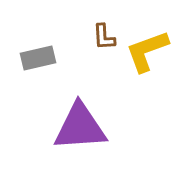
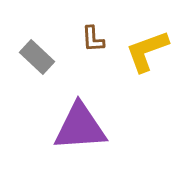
brown L-shape: moved 11 px left, 2 px down
gray rectangle: moved 1 px left, 1 px up; rotated 56 degrees clockwise
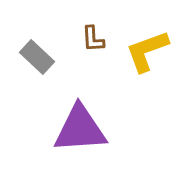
purple triangle: moved 2 px down
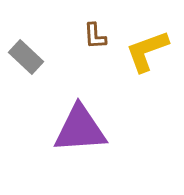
brown L-shape: moved 2 px right, 3 px up
gray rectangle: moved 11 px left
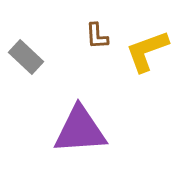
brown L-shape: moved 2 px right
purple triangle: moved 1 px down
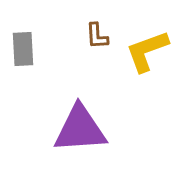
gray rectangle: moved 3 px left, 8 px up; rotated 44 degrees clockwise
purple triangle: moved 1 px up
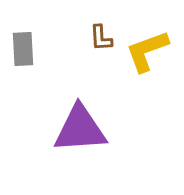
brown L-shape: moved 4 px right, 2 px down
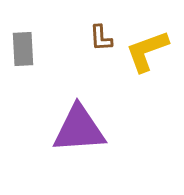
purple triangle: moved 1 px left
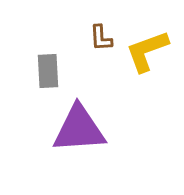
gray rectangle: moved 25 px right, 22 px down
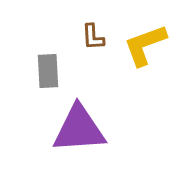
brown L-shape: moved 8 px left, 1 px up
yellow L-shape: moved 2 px left, 6 px up
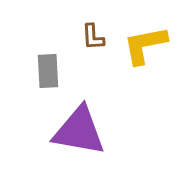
yellow L-shape: rotated 9 degrees clockwise
purple triangle: moved 2 px down; rotated 14 degrees clockwise
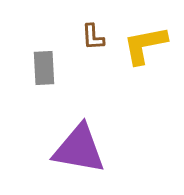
gray rectangle: moved 4 px left, 3 px up
purple triangle: moved 18 px down
